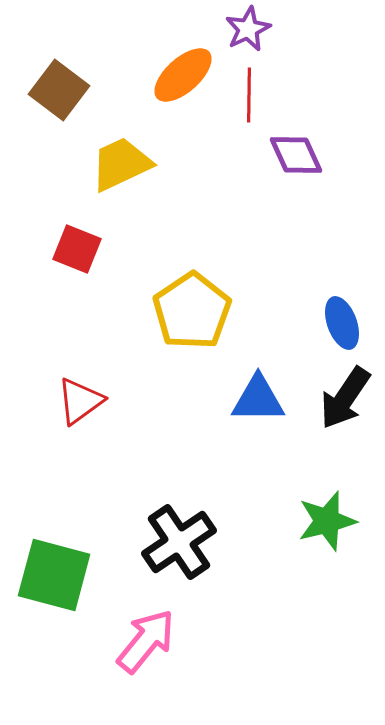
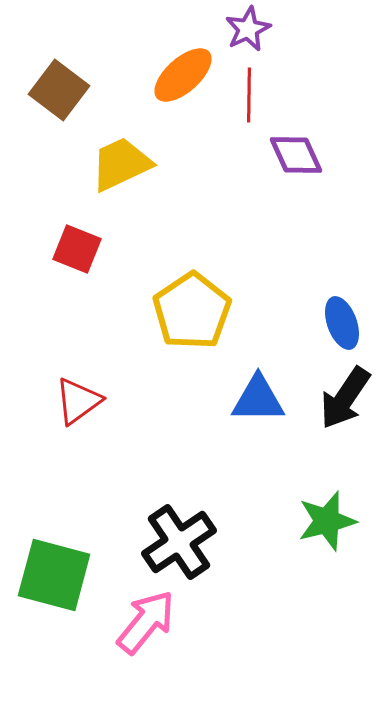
red triangle: moved 2 px left
pink arrow: moved 19 px up
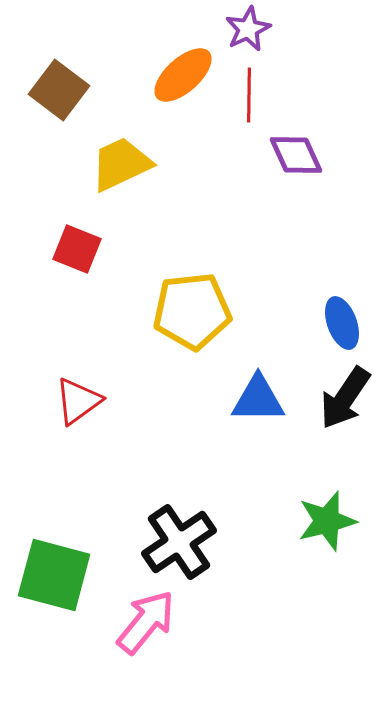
yellow pentagon: rotated 28 degrees clockwise
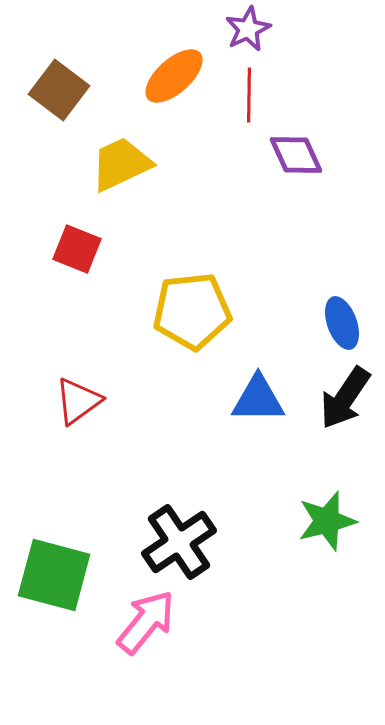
orange ellipse: moved 9 px left, 1 px down
